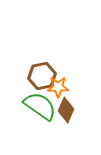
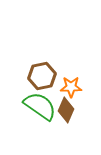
orange star: moved 13 px right
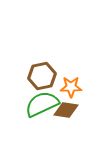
green semicircle: moved 2 px right, 2 px up; rotated 60 degrees counterclockwise
brown diamond: rotated 75 degrees clockwise
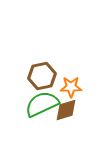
brown diamond: rotated 25 degrees counterclockwise
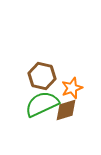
brown hexagon: rotated 24 degrees clockwise
orange star: moved 1 px right, 1 px down; rotated 20 degrees counterclockwise
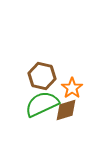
orange star: rotated 15 degrees counterclockwise
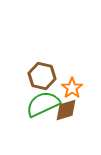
green semicircle: moved 1 px right
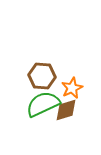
brown hexagon: rotated 8 degrees counterclockwise
orange star: rotated 10 degrees clockwise
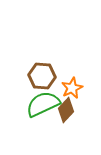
brown diamond: rotated 30 degrees counterclockwise
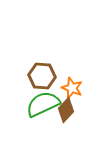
orange star: rotated 25 degrees counterclockwise
